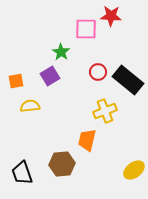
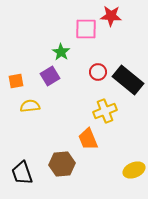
orange trapezoid: moved 1 px right, 1 px up; rotated 35 degrees counterclockwise
yellow ellipse: rotated 15 degrees clockwise
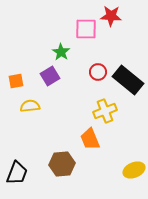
orange trapezoid: moved 2 px right
black trapezoid: moved 5 px left; rotated 140 degrees counterclockwise
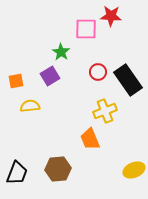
black rectangle: rotated 16 degrees clockwise
brown hexagon: moved 4 px left, 5 px down
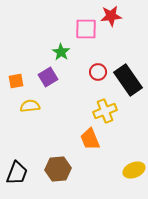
red star: rotated 10 degrees counterclockwise
purple square: moved 2 px left, 1 px down
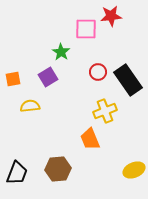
orange square: moved 3 px left, 2 px up
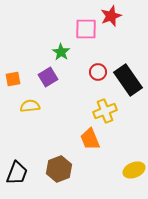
red star: rotated 15 degrees counterclockwise
brown hexagon: moved 1 px right; rotated 15 degrees counterclockwise
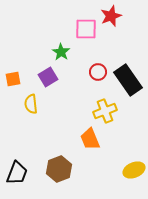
yellow semicircle: moved 1 px right, 2 px up; rotated 90 degrees counterclockwise
